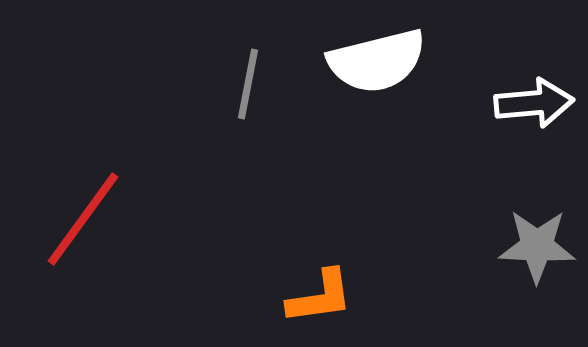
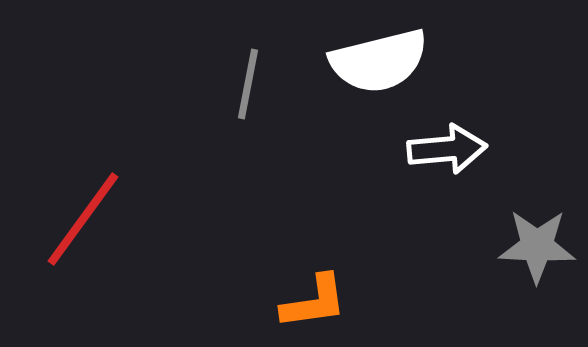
white semicircle: moved 2 px right
white arrow: moved 87 px left, 46 px down
orange L-shape: moved 6 px left, 5 px down
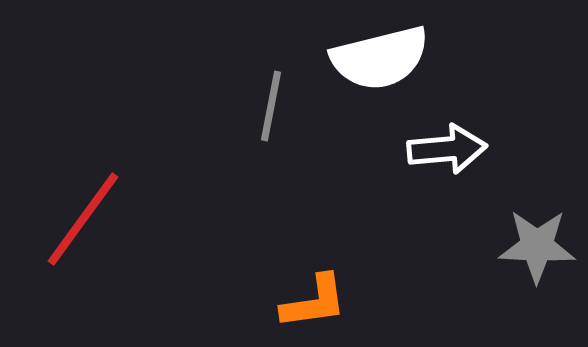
white semicircle: moved 1 px right, 3 px up
gray line: moved 23 px right, 22 px down
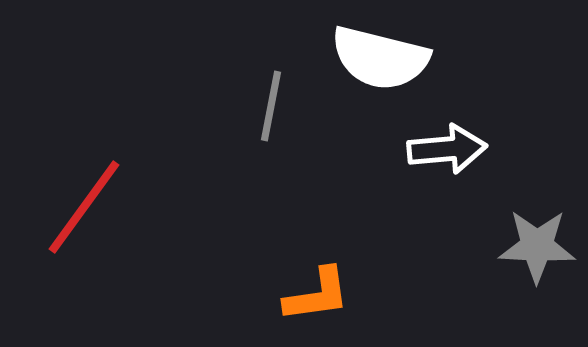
white semicircle: rotated 28 degrees clockwise
red line: moved 1 px right, 12 px up
orange L-shape: moved 3 px right, 7 px up
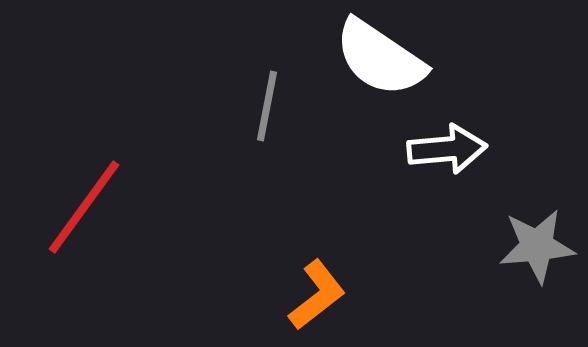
white semicircle: rotated 20 degrees clockwise
gray line: moved 4 px left
gray star: rotated 8 degrees counterclockwise
orange L-shape: rotated 30 degrees counterclockwise
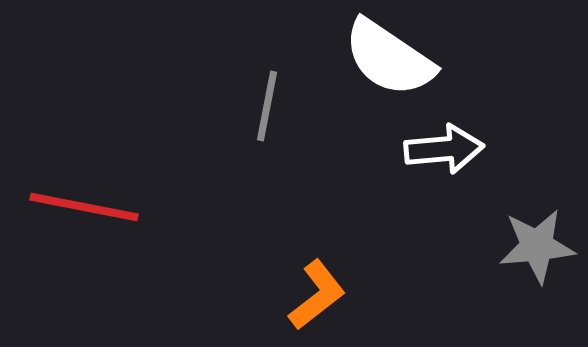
white semicircle: moved 9 px right
white arrow: moved 3 px left
red line: rotated 65 degrees clockwise
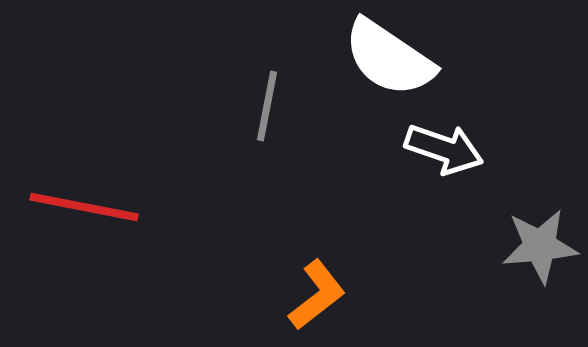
white arrow: rotated 24 degrees clockwise
gray star: moved 3 px right
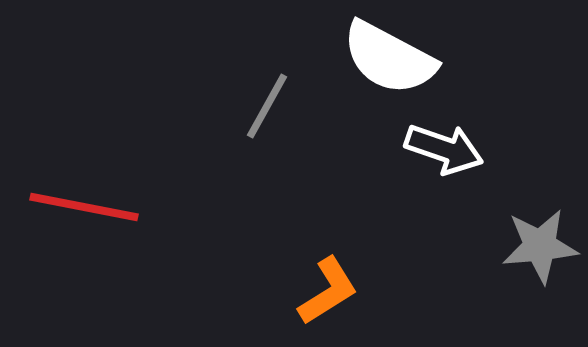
white semicircle: rotated 6 degrees counterclockwise
gray line: rotated 18 degrees clockwise
orange L-shape: moved 11 px right, 4 px up; rotated 6 degrees clockwise
